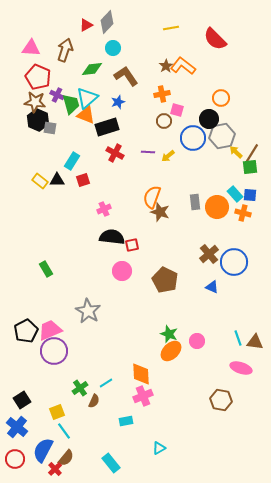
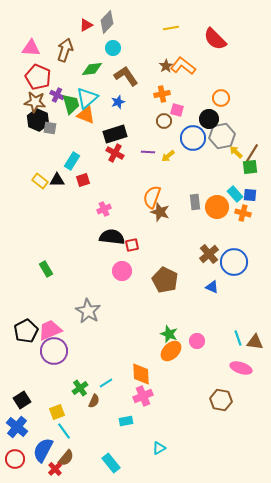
black rectangle at (107, 127): moved 8 px right, 7 px down
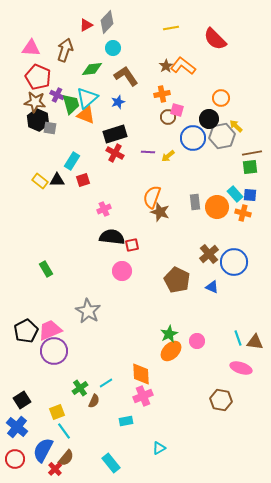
brown circle at (164, 121): moved 4 px right, 4 px up
yellow arrow at (236, 152): moved 26 px up
brown line at (252, 153): rotated 48 degrees clockwise
brown pentagon at (165, 280): moved 12 px right
green star at (169, 334): rotated 24 degrees clockwise
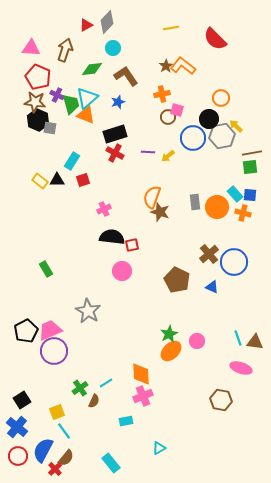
red circle at (15, 459): moved 3 px right, 3 px up
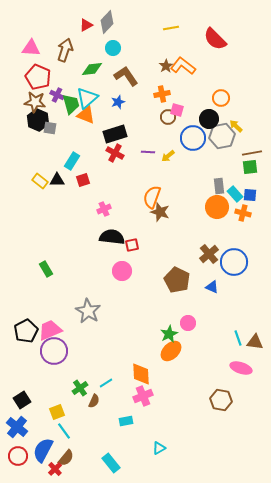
gray rectangle at (195, 202): moved 24 px right, 16 px up
pink circle at (197, 341): moved 9 px left, 18 px up
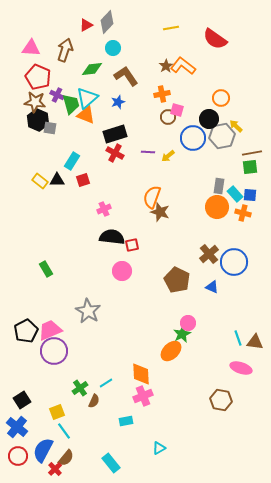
red semicircle at (215, 39): rotated 10 degrees counterclockwise
gray rectangle at (219, 186): rotated 14 degrees clockwise
green star at (169, 334): moved 13 px right
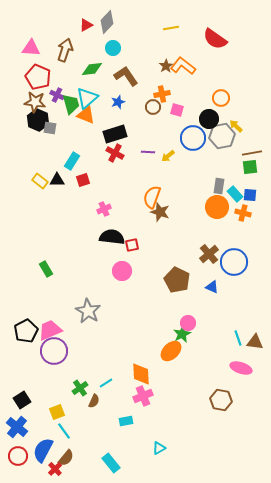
brown circle at (168, 117): moved 15 px left, 10 px up
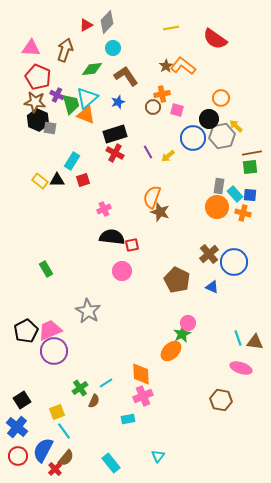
purple line at (148, 152): rotated 56 degrees clockwise
cyan rectangle at (126, 421): moved 2 px right, 2 px up
cyan triangle at (159, 448): moved 1 px left, 8 px down; rotated 24 degrees counterclockwise
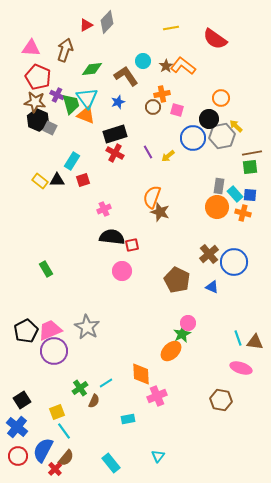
cyan circle at (113, 48): moved 30 px right, 13 px down
cyan triangle at (87, 98): rotated 25 degrees counterclockwise
gray square at (50, 128): rotated 16 degrees clockwise
gray star at (88, 311): moved 1 px left, 16 px down
pink cross at (143, 396): moved 14 px right
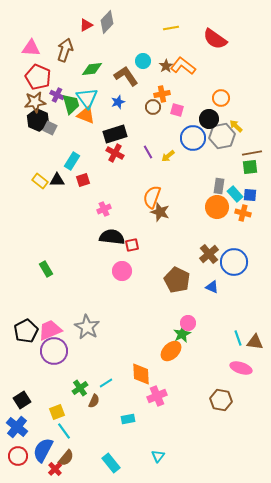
brown star at (35, 102): rotated 15 degrees counterclockwise
